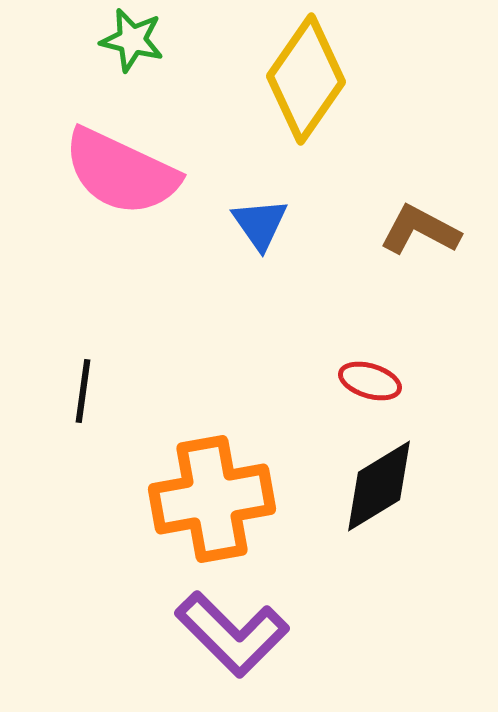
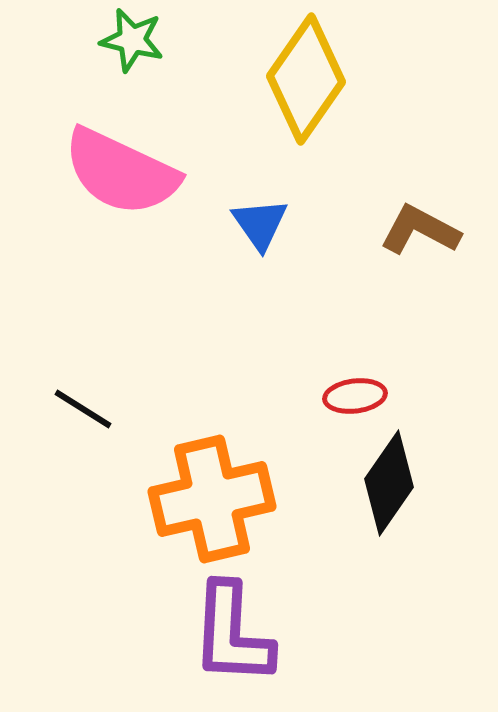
red ellipse: moved 15 px left, 15 px down; rotated 24 degrees counterclockwise
black line: moved 18 px down; rotated 66 degrees counterclockwise
black diamond: moved 10 px right, 3 px up; rotated 24 degrees counterclockwise
orange cross: rotated 3 degrees counterclockwise
purple L-shape: rotated 48 degrees clockwise
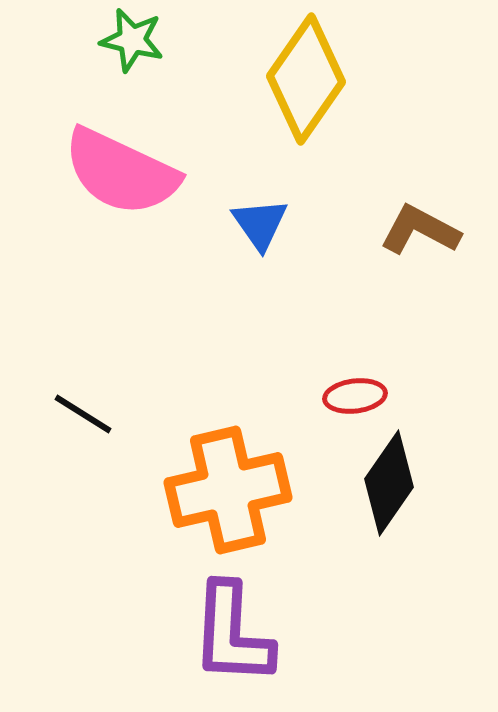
black line: moved 5 px down
orange cross: moved 16 px right, 9 px up
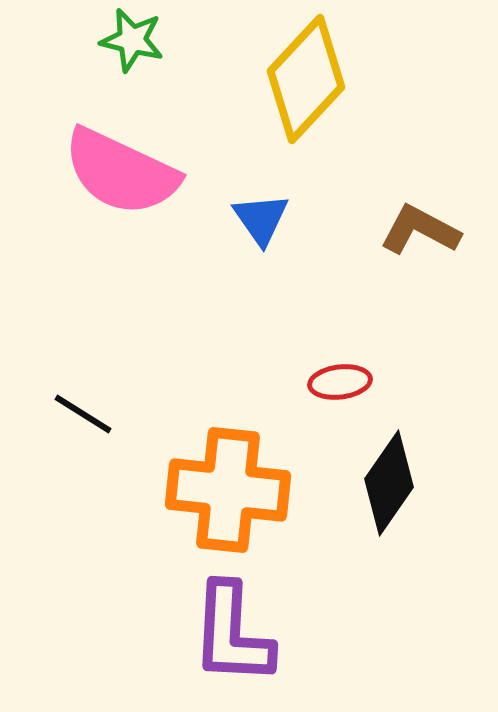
yellow diamond: rotated 8 degrees clockwise
blue triangle: moved 1 px right, 5 px up
red ellipse: moved 15 px left, 14 px up
orange cross: rotated 19 degrees clockwise
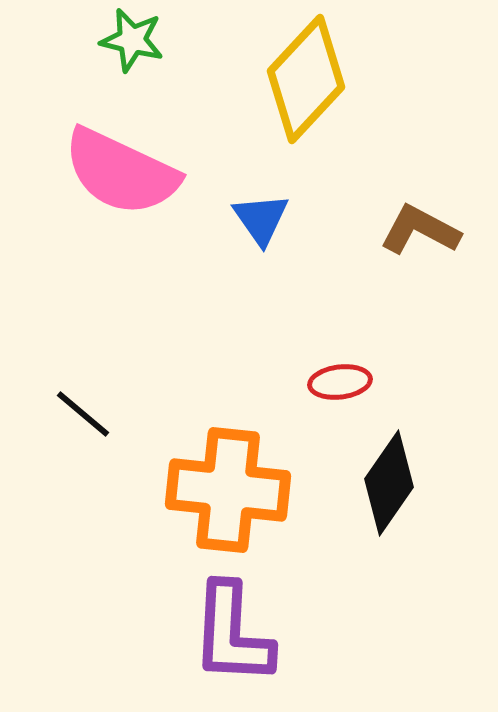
black line: rotated 8 degrees clockwise
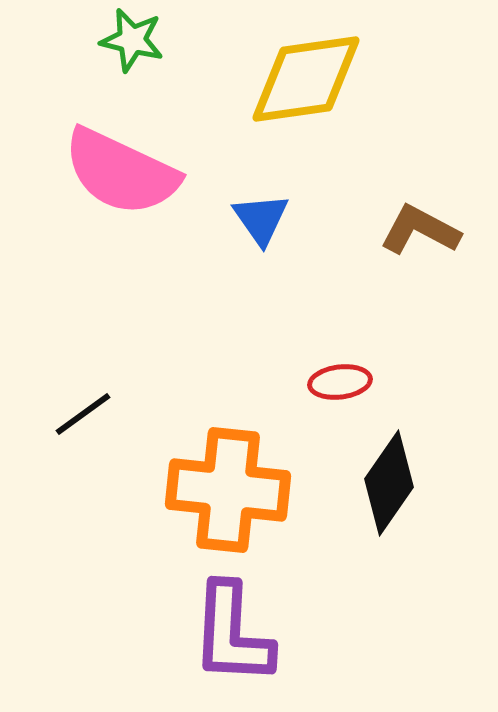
yellow diamond: rotated 39 degrees clockwise
black line: rotated 76 degrees counterclockwise
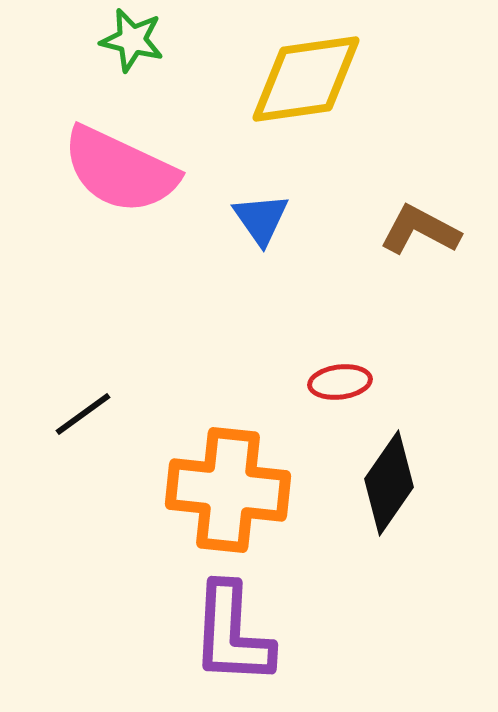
pink semicircle: moved 1 px left, 2 px up
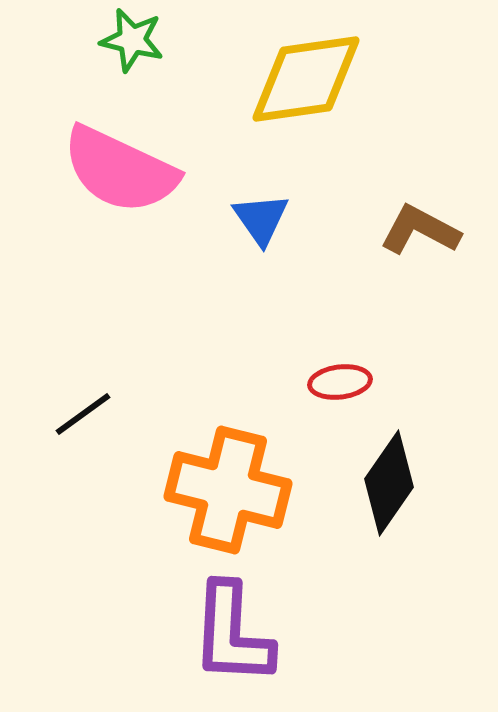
orange cross: rotated 8 degrees clockwise
